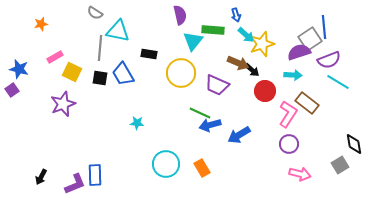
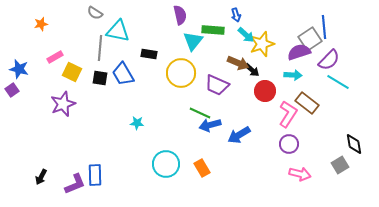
purple semicircle at (329, 60): rotated 25 degrees counterclockwise
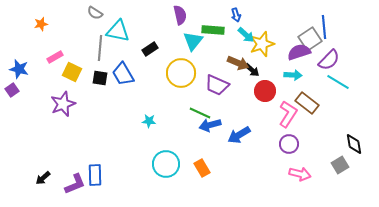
black rectangle at (149, 54): moved 1 px right, 5 px up; rotated 42 degrees counterclockwise
cyan star at (137, 123): moved 12 px right, 2 px up
black arrow at (41, 177): moved 2 px right, 1 px down; rotated 21 degrees clockwise
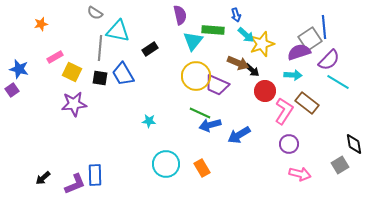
yellow circle at (181, 73): moved 15 px right, 3 px down
purple star at (63, 104): moved 11 px right; rotated 15 degrees clockwise
pink L-shape at (288, 114): moved 4 px left, 3 px up
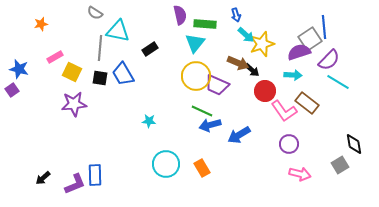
green rectangle at (213, 30): moved 8 px left, 6 px up
cyan triangle at (193, 41): moved 2 px right, 2 px down
pink L-shape at (284, 111): rotated 112 degrees clockwise
green line at (200, 113): moved 2 px right, 2 px up
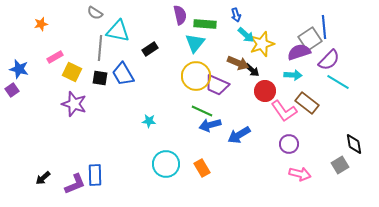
purple star at (74, 104): rotated 25 degrees clockwise
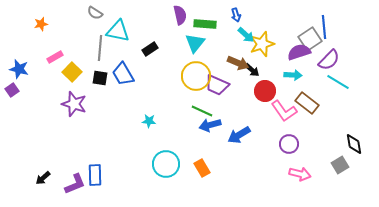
yellow square at (72, 72): rotated 18 degrees clockwise
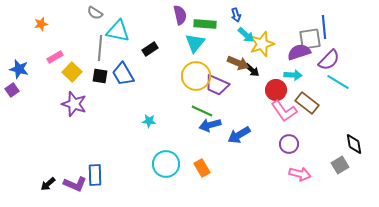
gray square at (310, 39): rotated 25 degrees clockwise
black square at (100, 78): moved 2 px up
red circle at (265, 91): moved 11 px right, 1 px up
black arrow at (43, 178): moved 5 px right, 6 px down
purple L-shape at (75, 184): rotated 45 degrees clockwise
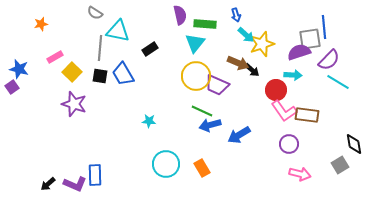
purple square at (12, 90): moved 3 px up
brown rectangle at (307, 103): moved 12 px down; rotated 30 degrees counterclockwise
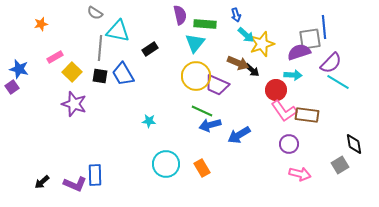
purple semicircle at (329, 60): moved 2 px right, 3 px down
black arrow at (48, 184): moved 6 px left, 2 px up
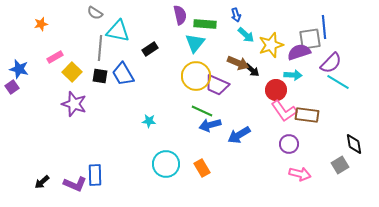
yellow star at (262, 44): moved 9 px right, 1 px down
